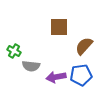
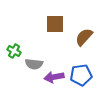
brown square: moved 4 px left, 3 px up
brown semicircle: moved 9 px up
gray semicircle: moved 3 px right, 2 px up
purple arrow: moved 2 px left
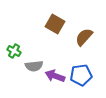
brown square: rotated 30 degrees clockwise
gray semicircle: moved 2 px down; rotated 12 degrees counterclockwise
purple arrow: moved 1 px right, 1 px up; rotated 30 degrees clockwise
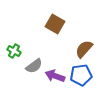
brown semicircle: moved 12 px down
gray semicircle: rotated 30 degrees counterclockwise
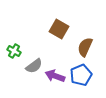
brown square: moved 4 px right, 5 px down
brown semicircle: moved 1 px right, 2 px up; rotated 18 degrees counterclockwise
blue pentagon: rotated 15 degrees counterclockwise
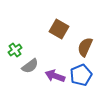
green cross: moved 1 px right, 1 px up; rotated 24 degrees clockwise
gray semicircle: moved 4 px left
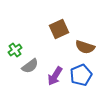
brown square: rotated 36 degrees clockwise
brown semicircle: rotated 96 degrees counterclockwise
purple arrow: rotated 78 degrees counterclockwise
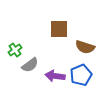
brown square: rotated 24 degrees clockwise
gray semicircle: moved 1 px up
purple arrow: rotated 66 degrees clockwise
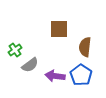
brown semicircle: rotated 78 degrees clockwise
blue pentagon: rotated 15 degrees counterclockwise
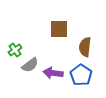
purple arrow: moved 2 px left, 3 px up
